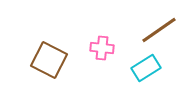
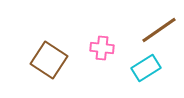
brown square: rotated 6 degrees clockwise
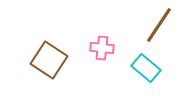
brown line: moved 5 px up; rotated 21 degrees counterclockwise
cyan rectangle: rotated 72 degrees clockwise
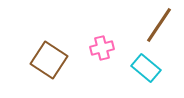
pink cross: rotated 20 degrees counterclockwise
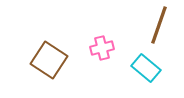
brown line: rotated 15 degrees counterclockwise
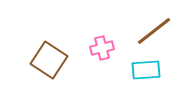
brown line: moved 5 px left, 6 px down; rotated 33 degrees clockwise
cyan rectangle: moved 2 px down; rotated 44 degrees counterclockwise
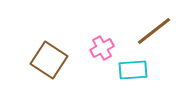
pink cross: rotated 15 degrees counterclockwise
cyan rectangle: moved 13 px left
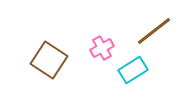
cyan rectangle: rotated 28 degrees counterclockwise
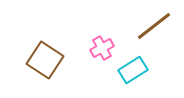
brown line: moved 5 px up
brown square: moved 4 px left
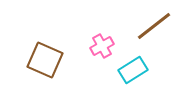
pink cross: moved 2 px up
brown square: rotated 9 degrees counterclockwise
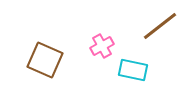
brown line: moved 6 px right
cyan rectangle: rotated 44 degrees clockwise
